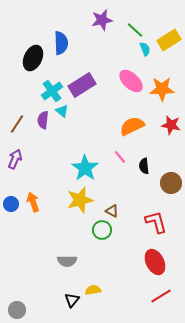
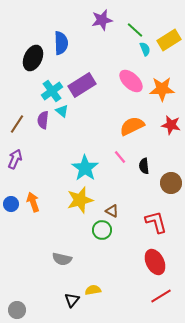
gray semicircle: moved 5 px left, 2 px up; rotated 12 degrees clockwise
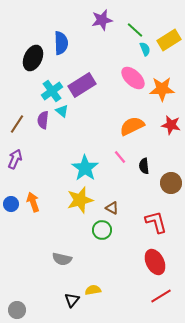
pink ellipse: moved 2 px right, 3 px up
brown triangle: moved 3 px up
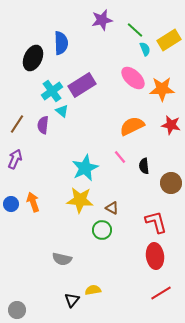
purple semicircle: moved 5 px down
cyan star: rotated 12 degrees clockwise
yellow star: rotated 20 degrees clockwise
red ellipse: moved 6 px up; rotated 20 degrees clockwise
red line: moved 3 px up
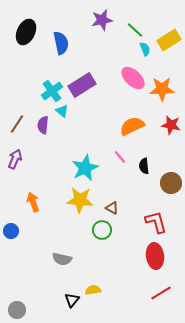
blue semicircle: rotated 10 degrees counterclockwise
black ellipse: moved 7 px left, 26 px up
blue circle: moved 27 px down
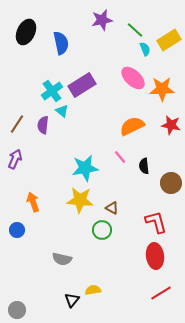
cyan star: rotated 16 degrees clockwise
blue circle: moved 6 px right, 1 px up
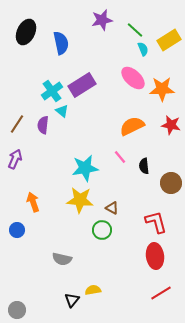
cyan semicircle: moved 2 px left
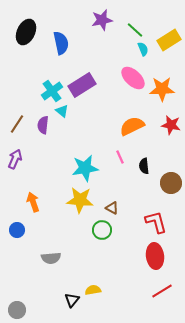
pink line: rotated 16 degrees clockwise
gray semicircle: moved 11 px left, 1 px up; rotated 18 degrees counterclockwise
red line: moved 1 px right, 2 px up
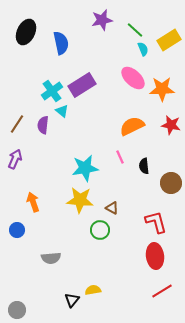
green circle: moved 2 px left
